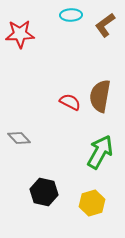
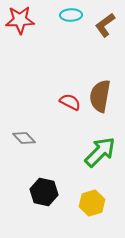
red star: moved 14 px up
gray diamond: moved 5 px right
green arrow: rotated 16 degrees clockwise
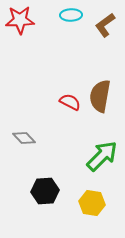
green arrow: moved 2 px right, 4 px down
black hexagon: moved 1 px right, 1 px up; rotated 16 degrees counterclockwise
yellow hexagon: rotated 25 degrees clockwise
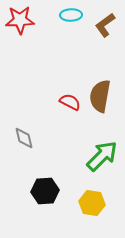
gray diamond: rotated 30 degrees clockwise
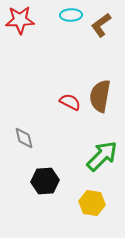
brown L-shape: moved 4 px left
black hexagon: moved 10 px up
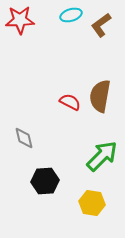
cyan ellipse: rotated 15 degrees counterclockwise
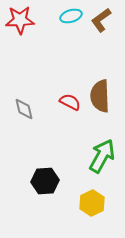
cyan ellipse: moved 1 px down
brown L-shape: moved 5 px up
brown semicircle: rotated 12 degrees counterclockwise
gray diamond: moved 29 px up
green arrow: rotated 16 degrees counterclockwise
yellow hexagon: rotated 25 degrees clockwise
